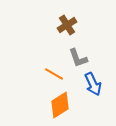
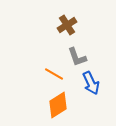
gray L-shape: moved 1 px left, 1 px up
blue arrow: moved 2 px left, 1 px up
orange diamond: moved 2 px left
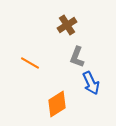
gray L-shape: rotated 40 degrees clockwise
orange line: moved 24 px left, 11 px up
orange diamond: moved 1 px left, 1 px up
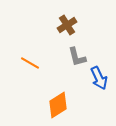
gray L-shape: rotated 35 degrees counterclockwise
blue arrow: moved 8 px right, 5 px up
orange diamond: moved 1 px right, 1 px down
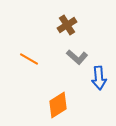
gray L-shape: rotated 35 degrees counterclockwise
orange line: moved 1 px left, 4 px up
blue arrow: rotated 20 degrees clockwise
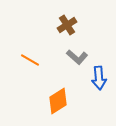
orange line: moved 1 px right, 1 px down
orange diamond: moved 4 px up
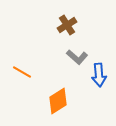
orange line: moved 8 px left, 12 px down
blue arrow: moved 3 px up
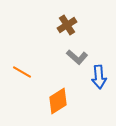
blue arrow: moved 2 px down
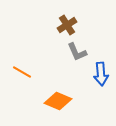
gray L-shape: moved 5 px up; rotated 25 degrees clockwise
blue arrow: moved 2 px right, 3 px up
orange diamond: rotated 56 degrees clockwise
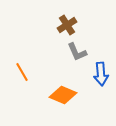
orange line: rotated 30 degrees clockwise
orange diamond: moved 5 px right, 6 px up
